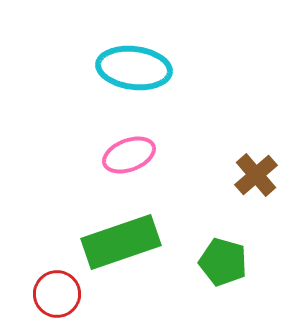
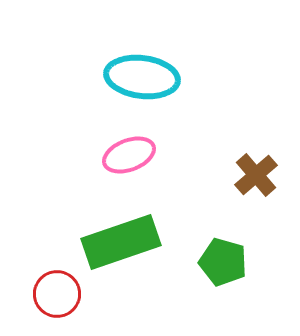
cyan ellipse: moved 8 px right, 9 px down
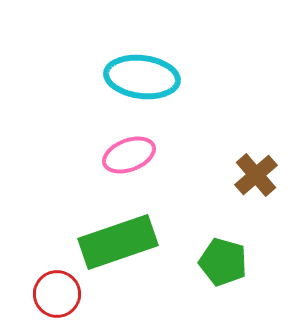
green rectangle: moved 3 px left
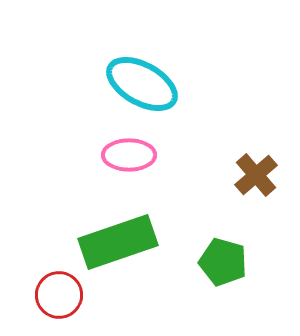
cyan ellipse: moved 7 px down; rotated 22 degrees clockwise
pink ellipse: rotated 21 degrees clockwise
red circle: moved 2 px right, 1 px down
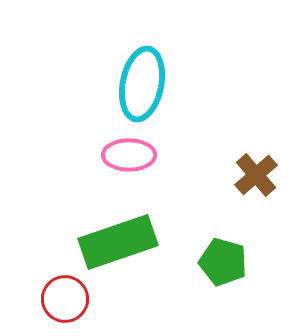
cyan ellipse: rotated 72 degrees clockwise
red circle: moved 6 px right, 4 px down
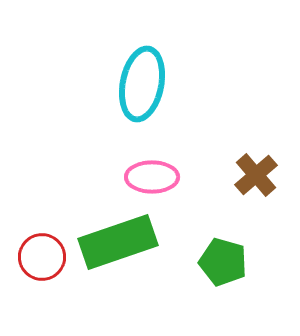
pink ellipse: moved 23 px right, 22 px down
red circle: moved 23 px left, 42 px up
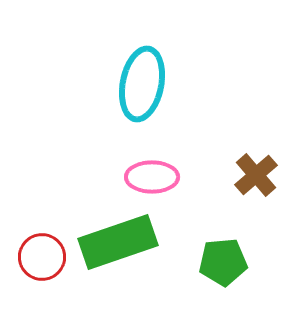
green pentagon: rotated 21 degrees counterclockwise
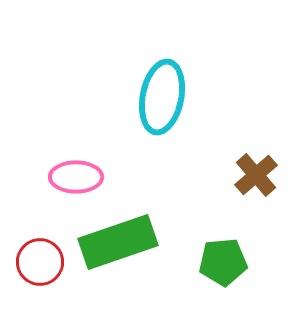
cyan ellipse: moved 20 px right, 13 px down
pink ellipse: moved 76 px left
red circle: moved 2 px left, 5 px down
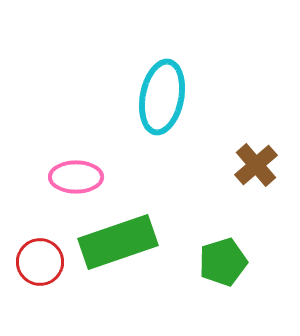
brown cross: moved 10 px up
green pentagon: rotated 12 degrees counterclockwise
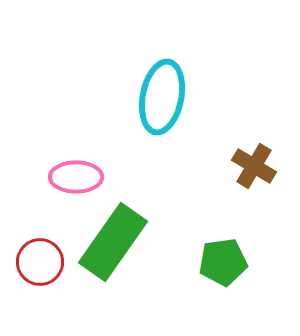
brown cross: moved 2 px left, 1 px down; rotated 18 degrees counterclockwise
green rectangle: moved 5 px left; rotated 36 degrees counterclockwise
green pentagon: rotated 9 degrees clockwise
